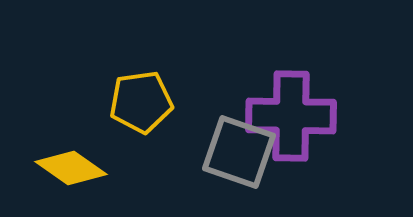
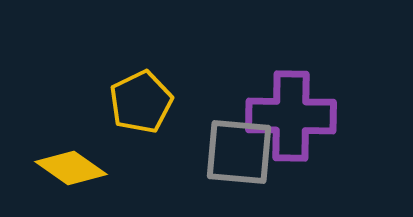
yellow pentagon: rotated 18 degrees counterclockwise
gray square: rotated 14 degrees counterclockwise
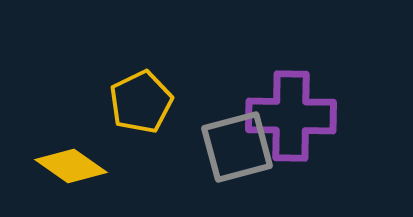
gray square: moved 2 px left, 5 px up; rotated 20 degrees counterclockwise
yellow diamond: moved 2 px up
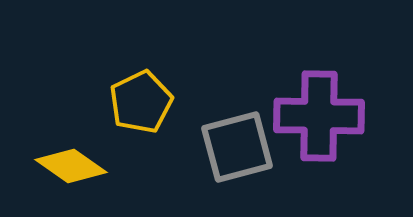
purple cross: moved 28 px right
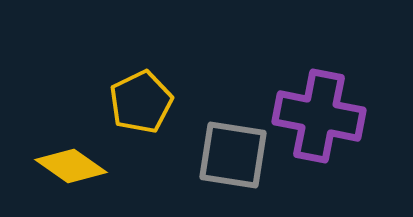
purple cross: rotated 10 degrees clockwise
gray square: moved 4 px left, 8 px down; rotated 24 degrees clockwise
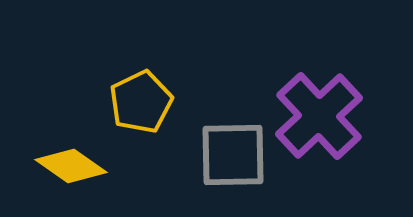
purple cross: rotated 36 degrees clockwise
gray square: rotated 10 degrees counterclockwise
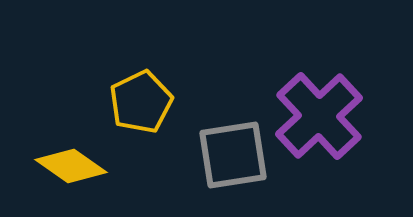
gray square: rotated 8 degrees counterclockwise
